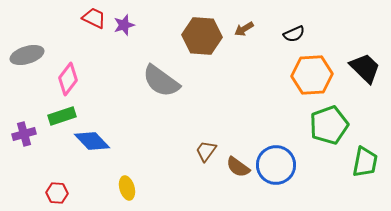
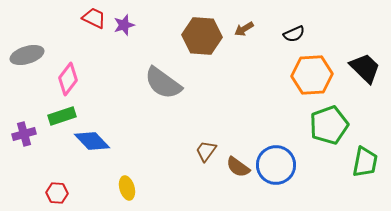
gray semicircle: moved 2 px right, 2 px down
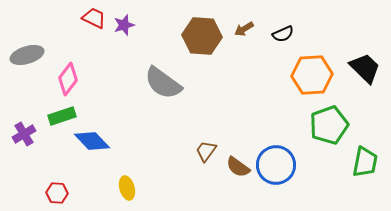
black semicircle: moved 11 px left
purple cross: rotated 15 degrees counterclockwise
